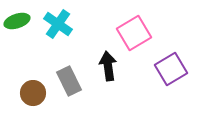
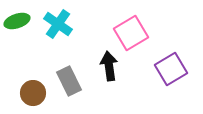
pink square: moved 3 px left
black arrow: moved 1 px right
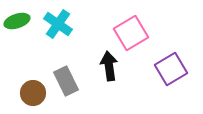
gray rectangle: moved 3 px left
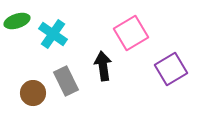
cyan cross: moved 5 px left, 10 px down
black arrow: moved 6 px left
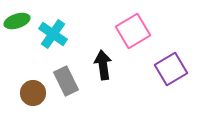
pink square: moved 2 px right, 2 px up
black arrow: moved 1 px up
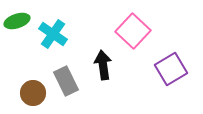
pink square: rotated 16 degrees counterclockwise
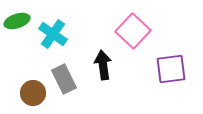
purple square: rotated 24 degrees clockwise
gray rectangle: moved 2 px left, 2 px up
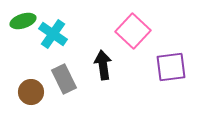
green ellipse: moved 6 px right
purple square: moved 2 px up
brown circle: moved 2 px left, 1 px up
